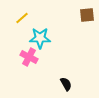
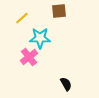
brown square: moved 28 px left, 4 px up
pink cross: rotated 24 degrees clockwise
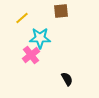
brown square: moved 2 px right
pink cross: moved 2 px right, 2 px up
black semicircle: moved 1 px right, 5 px up
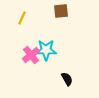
yellow line: rotated 24 degrees counterclockwise
cyan star: moved 6 px right, 12 px down
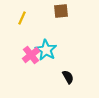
cyan star: rotated 30 degrees clockwise
black semicircle: moved 1 px right, 2 px up
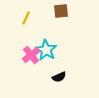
yellow line: moved 4 px right
black semicircle: moved 9 px left; rotated 96 degrees clockwise
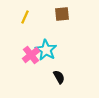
brown square: moved 1 px right, 3 px down
yellow line: moved 1 px left, 1 px up
black semicircle: rotated 96 degrees counterclockwise
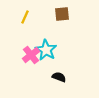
black semicircle: rotated 40 degrees counterclockwise
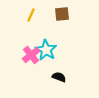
yellow line: moved 6 px right, 2 px up
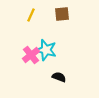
cyan star: rotated 15 degrees counterclockwise
